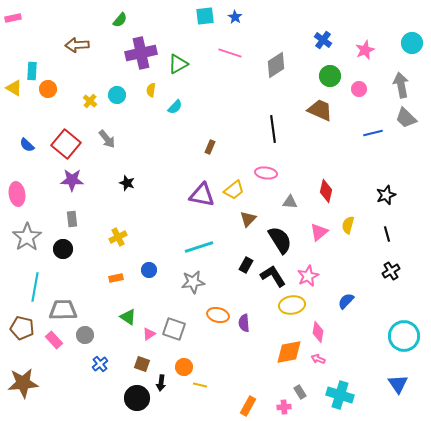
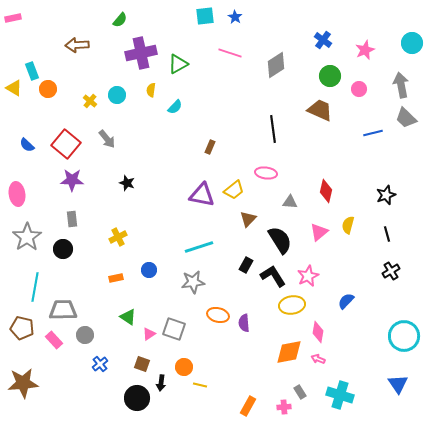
cyan rectangle at (32, 71): rotated 24 degrees counterclockwise
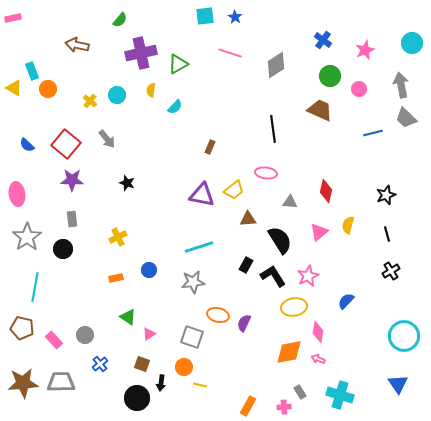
brown arrow at (77, 45): rotated 15 degrees clockwise
brown triangle at (248, 219): rotated 42 degrees clockwise
yellow ellipse at (292, 305): moved 2 px right, 2 px down
gray trapezoid at (63, 310): moved 2 px left, 72 px down
purple semicircle at (244, 323): rotated 30 degrees clockwise
gray square at (174, 329): moved 18 px right, 8 px down
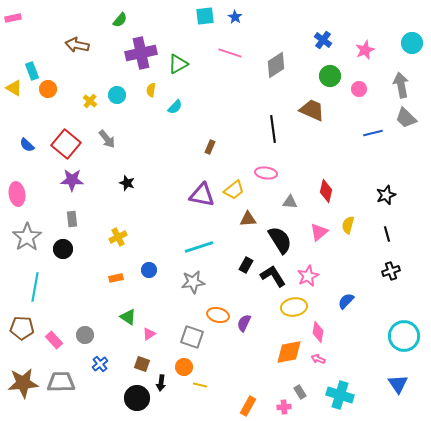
brown trapezoid at (320, 110): moved 8 px left
black cross at (391, 271): rotated 12 degrees clockwise
brown pentagon at (22, 328): rotated 10 degrees counterclockwise
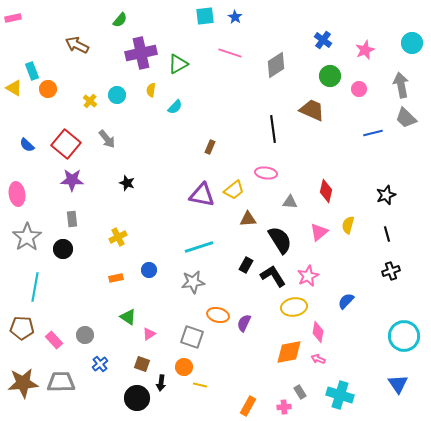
brown arrow at (77, 45): rotated 15 degrees clockwise
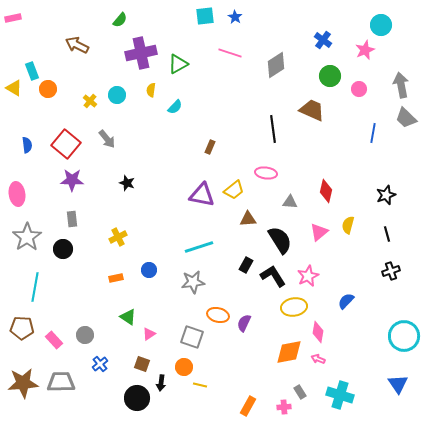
cyan circle at (412, 43): moved 31 px left, 18 px up
blue line at (373, 133): rotated 66 degrees counterclockwise
blue semicircle at (27, 145): rotated 140 degrees counterclockwise
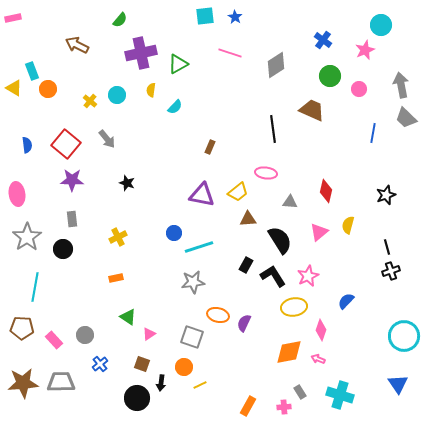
yellow trapezoid at (234, 190): moved 4 px right, 2 px down
black line at (387, 234): moved 13 px down
blue circle at (149, 270): moved 25 px right, 37 px up
pink diamond at (318, 332): moved 3 px right, 2 px up; rotated 10 degrees clockwise
yellow line at (200, 385): rotated 40 degrees counterclockwise
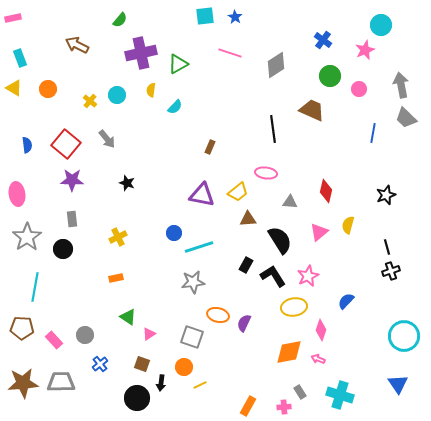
cyan rectangle at (32, 71): moved 12 px left, 13 px up
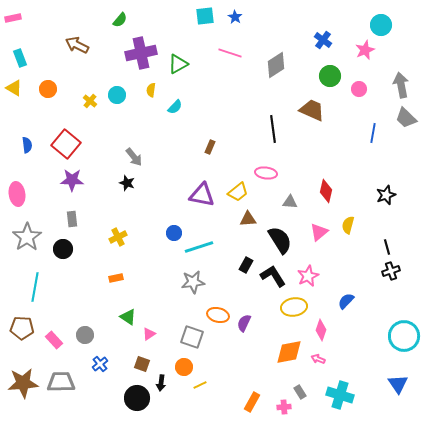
gray arrow at (107, 139): moved 27 px right, 18 px down
orange rectangle at (248, 406): moved 4 px right, 4 px up
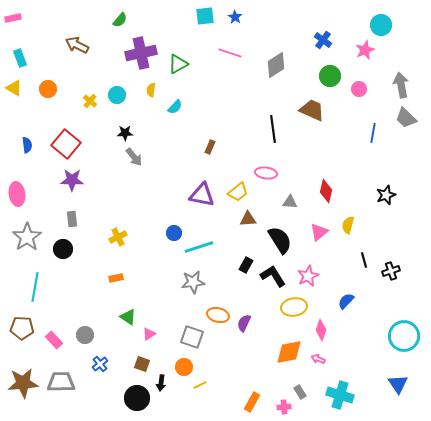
black star at (127, 183): moved 2 px left, 50 px up; rotated 21 degrees counterclockwise
black line at (387, 247): moved 23 px left, 13 px down
